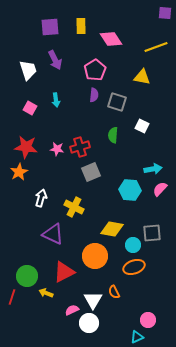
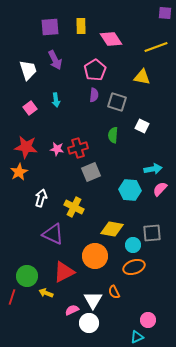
pink square at (30, 108): rotated 24 degrees clockwise
red cross at (80, 147): moved 2 px left, 1 px down
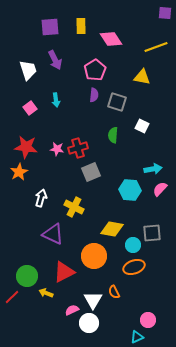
orange circle at (95, 256): moved 1 px left
red line at (12, 297): rotated 28 degrees clockwise
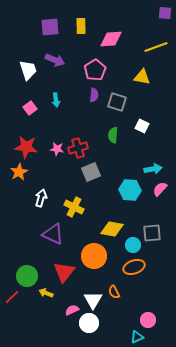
pink diamond at (111, 39): rotated 60 degrees counterclockwise
purple arrow at (55, 60): rotated 42 degrees counterclockwise
red triangle at (64, 272): rotated 25 degrees counterclockwise
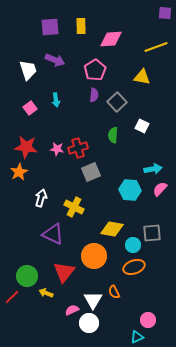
gray square at (117, 102): rotated 30 degrees clockwise
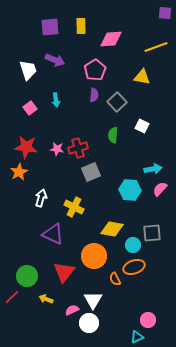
orange semicircle at (114, 292): moved 1 px right, 13 px up
yellow arrow at (46, 293): moved 6 px down
